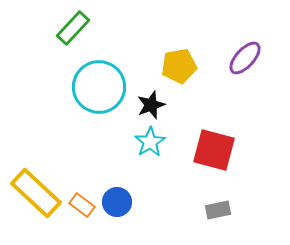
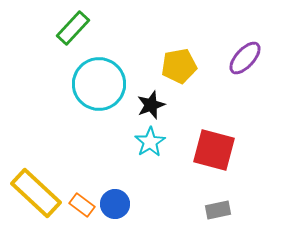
cyan circle: moved 3 px up
blue circle: moved 2 px left, 2 px down
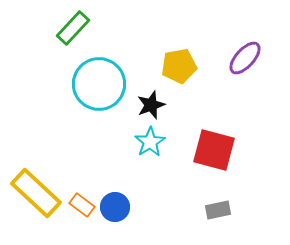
blue circle: moved 3 px down
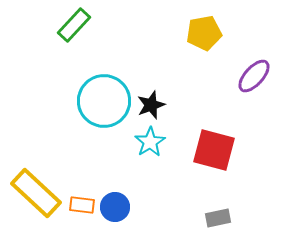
green rectangle: moved 1 px right, 3 px up
purple ellipse: moved 9 px right, 18 px down
yellow pentagon: moved 25 px right, 33 px up
cyan circle: moved 5 px right, 17 px down
orange rectangle: rotated 30 degrees counterclockwise
gray rectangle: moved 8 px down
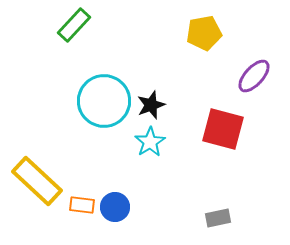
red square: moved 9 px right, 21 px up
yellow rectangle: moved 1 px right, 12 px up
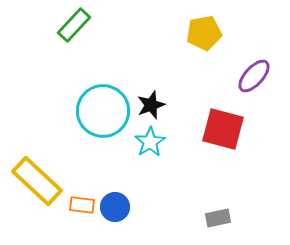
cyan circle: moved 1 px left, 10 px down
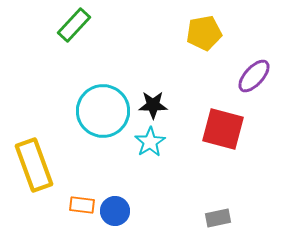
black star: moved 2 px right; rotated 20 degrees clockwise
yellow rectangle: moved 3 px left, 16 px up; rotated 27 degrees clockwise
blue circle: moved 4 px down
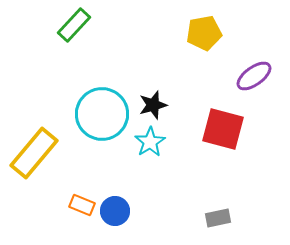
purple ellipse: rotated 12 degrees clockwise
black star: rotated 16 degrees counterclockwise
cyan circle: moved 1 px left, 3 px down
yellow rectangle: moved 12 px up; rotated 60 degrees clockwise
orange rectangle: rotated 15 degrees clockwise
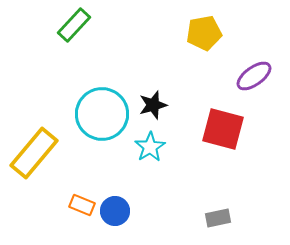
cyan star: moved 5 px down
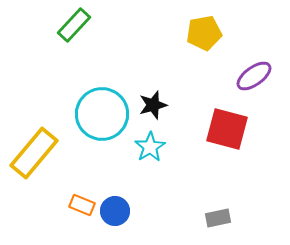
red square: moved 4 px right
